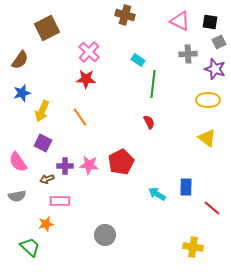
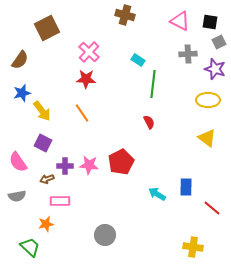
yellow arrow: rotated 60 degrees counterclockwise
orange line: moved 2 px right, 4 px up
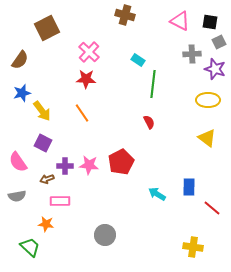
gray cross: moved 4 px right
blue rectangle: moved 3 px right
orange star: rotated 21 degrees clockwise
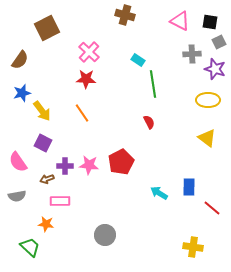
green line: rotated 16 degrees counterclockwise
cyan arrow: moved 2 px right, 1 px up
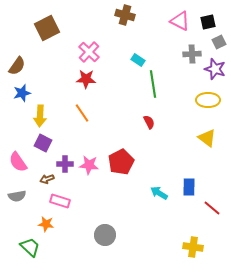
black square: moved 2 px left; rotated 21 degrees counterclockwise
brown semicircle: moved 3 px left, 6 px down
yellow arrow: moved 2 px left, 5 px down; rotated 40 degrees clockwise
purple cross: moved 2 px up
pink rectangle: rotated 18 degrees clockwise
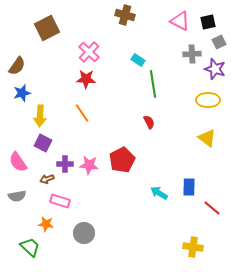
red pentagon: moved 1 px right, 2 px up
gray circle: moved 21 px left, 2 px up
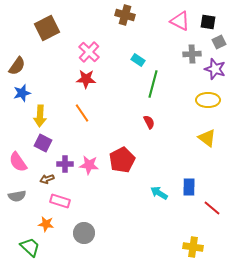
black square: rotated 21 degrees clockwise
green line: rotated 24 degrees clockwise
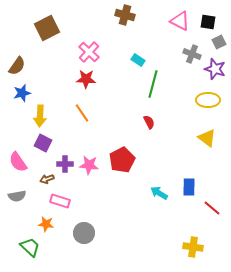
gray cross: rotated 24 degrees clockwise
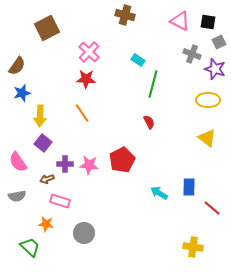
purple square: rotated 12 degrees clockwise
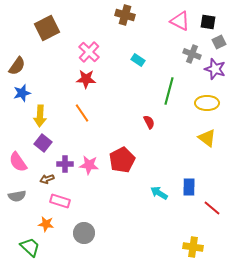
green line: moved 16 px right, 7 px down
yellow ellipse: moved 1 px left, 3 px down
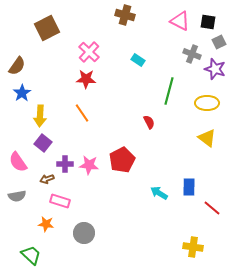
blue star: rotated 18 degrees counterclockwise
green trapezoid: moved 1 px right, 8 px down
